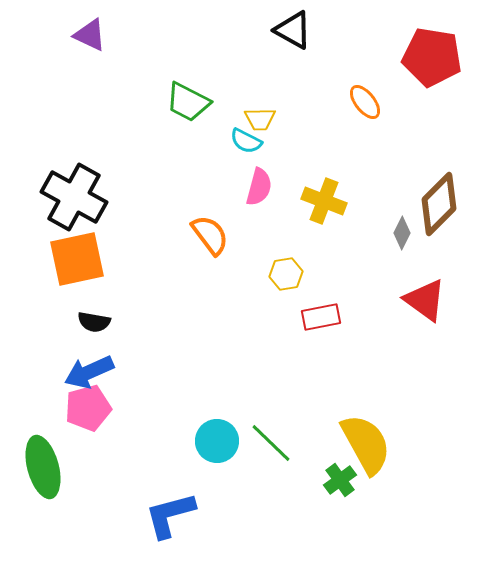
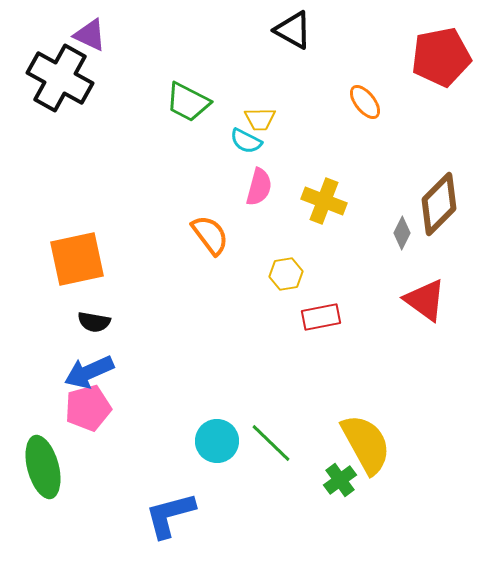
red pentagon: moved 9 px right; rotated 20 degrees counterclockwise
black cross: moved 14 px left, 119 px up
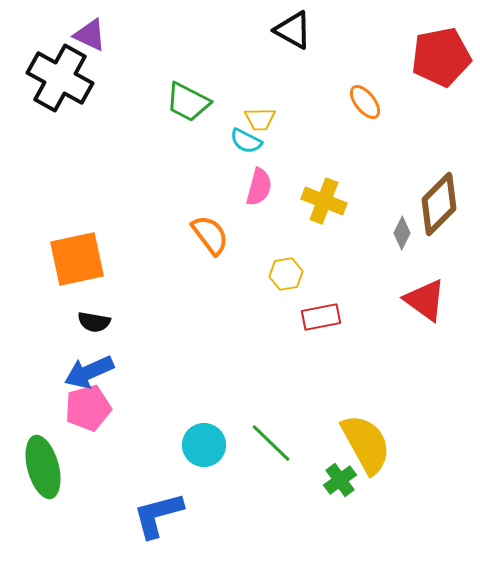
cyan circle: moved 13 px left, 4 px down
blue L-shape: moved 12 px left
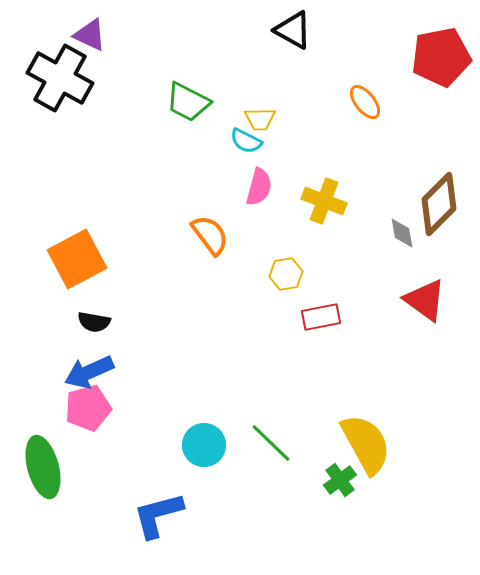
gray diamond: rotated 36 degrees counterclockwise
orange square: rotated 16 degrees counterclockwise
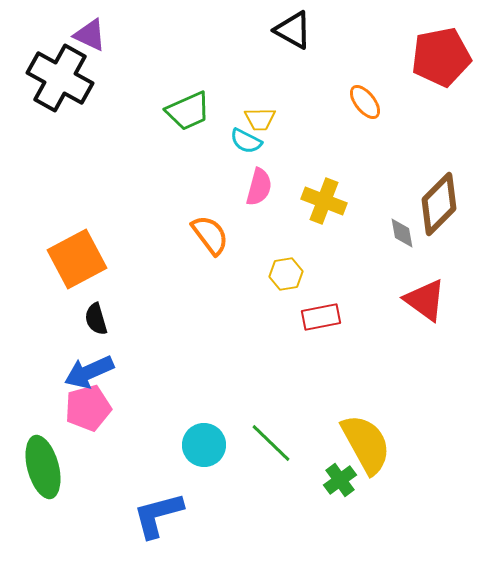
green trapezoid: moved 9 px down; rotated 51 degrees counterclockwise
black semicircle: moved 2 px right, 3 px up; rotated 64 degrees clockwise
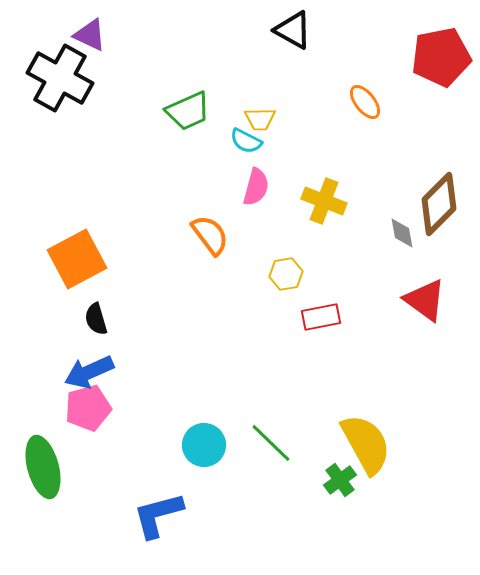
pink semicircle: moved 3 px left
